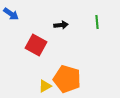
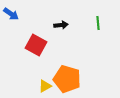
green line: moved 1 px right, 1 px down
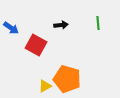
blue arrow: moved 14 px down
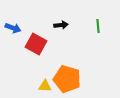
green line: moved 3 px down
blue arrow: moved 2 px right; rotated 14 degrees counterclockwise
red square: moved 1 px up
yellow triangle: rotated 32 degrees clockwise
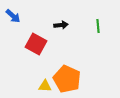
blue arrow: moved 12 px up; rotated 21 degrees clockwise
orange pentagon: rotated 8 degrees clockwise
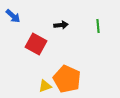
yellow triangle: rotated 24 degrees counterclockwise
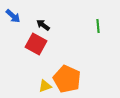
black arrow: moved 18 px left; rotated 136 degrees counterclockwise
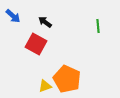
black arrow: moved 2 px right, 3 px up
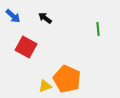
black arrow: moved 4 px up
green line: moved 3 px down
red square: moved 10 px left, 3 px down
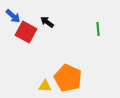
black arrow: moved 2 px right, 4 px down
red square: moved 15 px up
orange pentagon: moved 1 px right, 1 px up
yellow triangle: rotated 24 degrees clockwise
